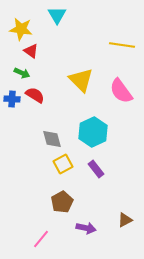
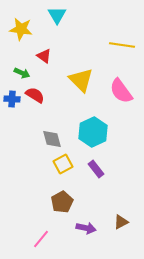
red triangle: moved 13 px right, 5 px down
brown triangle: moved 4 px left, 2 px down
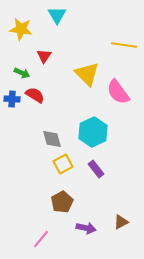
yellow line: moved 2 px right
red triangle: rotated 28 degrees clockwise
yellow triangle: moved 6 px right, 6 px up
pink semicircle: moved 3 px left, 1 px down
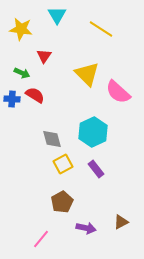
yellow line: moved 23 px left, 16 px up; rotated 25 degrees clockwise
pink semicircle: rotated 12 degrees counterclockwise
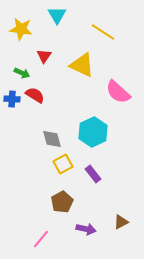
yellow line: moved 2 px right, 3 px down
yellow triangle: moved 5 px left, 9 px up; rotated 20 degrees counterclockwise
purple rectangle: moved 3 px left, 5 px down
purple arrow: moved 1 px down
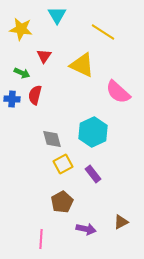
red semicircle: rotated 108 degrees counterclockwise
pink line: rotated 36 degrees counterclockwise
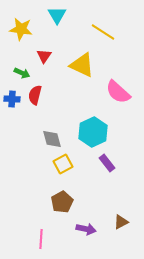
purple rectangle: moved 14 px right, 11 px up
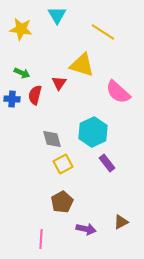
red triangle: moved 15 px right, 27 px down
yellow triangle: rotated 8 degrees counterclockwise
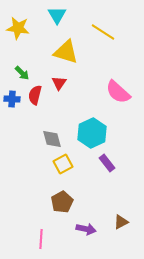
yellow star: moved 3 px left, 1 px up
yellow triangle: moved 16 px left, 13 px up
green arrow: rotated 21 degrees clockwise
cyan hexagon: moved 1 px left, 1 px down
